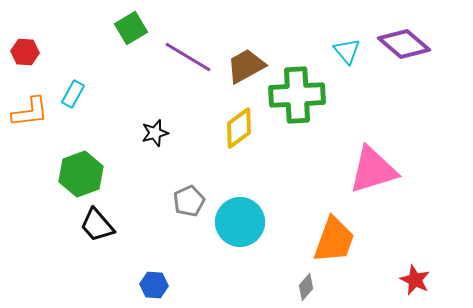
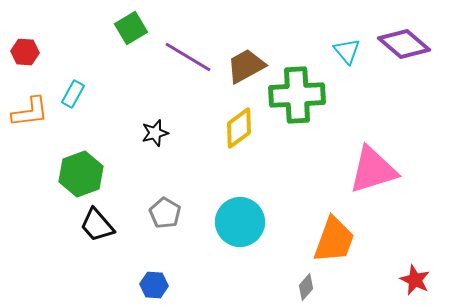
gray pentagon: moved 24 px left, 12 px down; rotated 16 degrees counterclockwise
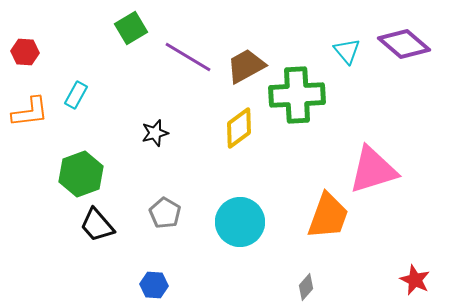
cyan rectangle: moved 3 px right, 1 px down
orange trapezoid: moved 6 px left, 24 px up
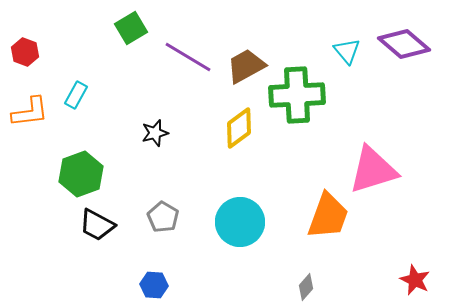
red hexagon: rotated 16 degrees clockwise
gray pentagon: moved 2 px left, 4 px down
black trapezoid: rotated 21 degrees counterclockwise
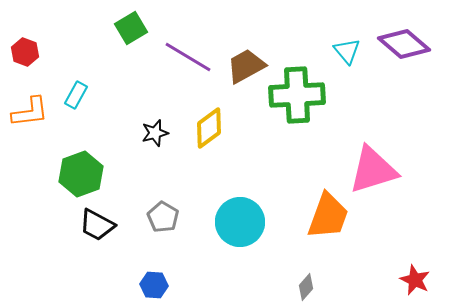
yellow diamond: moved 30 px left
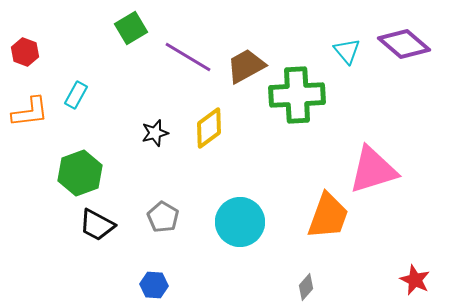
green hexagon: moved 1 px left, 1 px up
